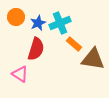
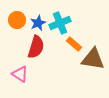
orange circle: moved 1 px right, 3 px down
red semicircle: moved 2 px up
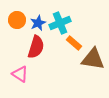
orange rectangle: moved 1 px up
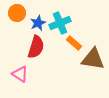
orange circle: moved 7 px up
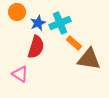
orange circle: moved 1 px up
brown triangle: moved 4 px left
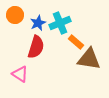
orange circle: moved 2 px left, 3 px down
orange rectangle: moved 2 px right, 1 px up
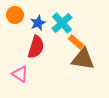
cyan cross: moved 2 px right; rotated 20 degrees counterclockwise
brown triangle: moved 6 px left
